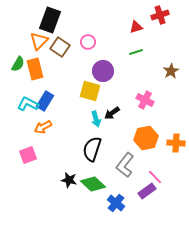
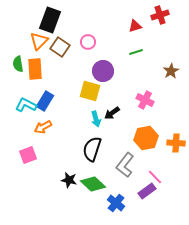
red triangle: moved 1 px left, 1 px up
green semicircle: rotated 140 degrees clockwise
orange rectangle: rotated 10 degrees clockwise
cyan L-shape: moved 2 px left, 1 px down
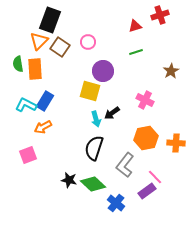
black semicircle: moved 2 px right, 1 px up
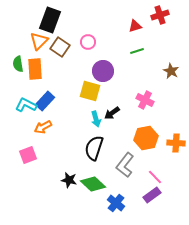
green line: moved 1 px right, 1 px up
brown star: rotated 14 degrees counterclockwise
blue rectangle: rotated 12 degrees clockwise
purple rectangle: moved 5 px right, 4 px down
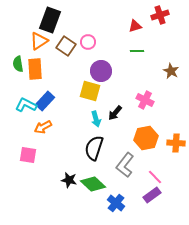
orange triangle: rotated 12 degrees clockwise
brown square: moved 6 px right, 1 px up
green line: rotated 16 degrees clockwise
purple circle: moved 2 px left
black arrow: moved 3 px right; rotated 14 degrees counterclockwise
pink square: rotated 30 degrees clockwise
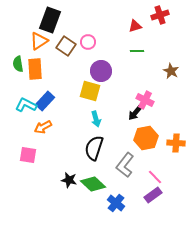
black arrow: moved 20 px right
purple rectangle: moved 1 px right
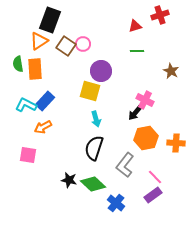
pink circle: moved 5 px left, 2 px down
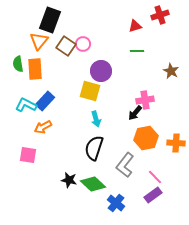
orange triangle: rotated 18 degrees counterclockwise
pink cross: rotated 36 degrees counterclockwise
